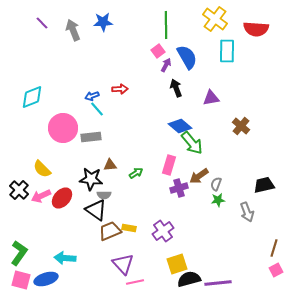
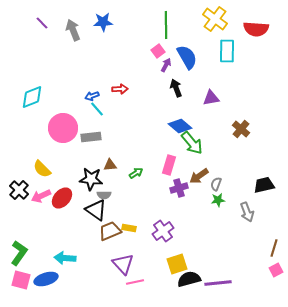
brown cross at (241, 126): moved 3 px down
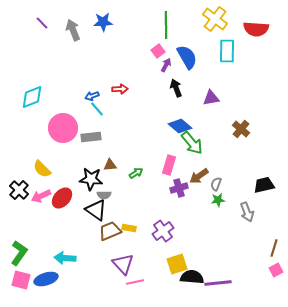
black semicircle at (189, 279): moved 3 px right, 2 px up; rotated 20 degrees clockwise
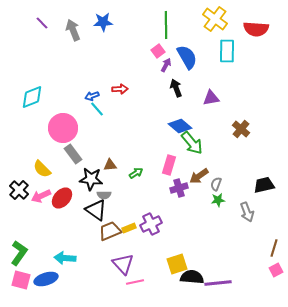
gray rectangle at (91, 137): moved 18 px left, 17 px down; rotated 60 degrees clockwise
yellow rectangle at (129, 228): rotated 32 degrees counterclockwise
purple cross at (163, 231): moved 12 px left, 7 px up; rotated 10 degrees clockwise
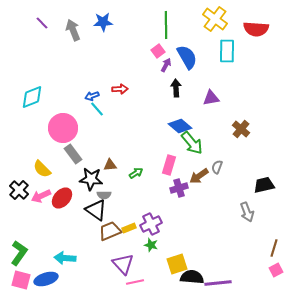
black arrow at (176, 88): rotated 18 degrees clockwise
gray semicircle at (216, 184): moved 1 px right, 17 px up
green star at (218, 200): moved 67 px left, 45 px down; rotated 24 degrees clockwise
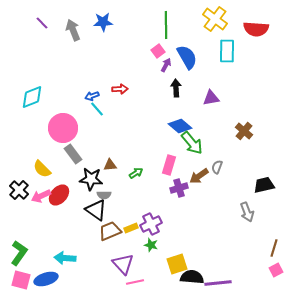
brown cross at (241, 129): moved 3 px right, 2 px down
red ellipse at (62, 198): moved 3 px left, 3 px up
yellow rectangle at (129, 228): moved 2 px right
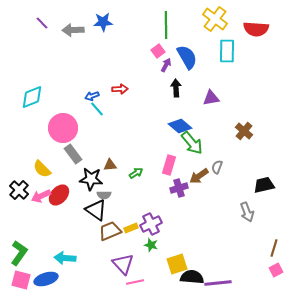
gray arrow at (73, 30): rotated 70 degrees counterclockwise
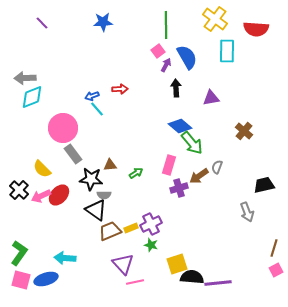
gray arrow at (73, 30): moved 48 px left, 48 px down
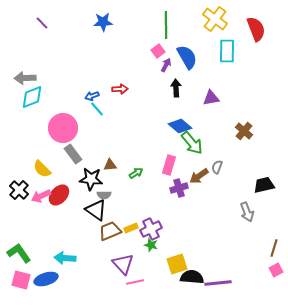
red semicircle at (256, 29): rotated 115 degrees counterclockwise
purple cross at (151, 224): moved 5 px down
green L-shape at (19, 253): rotated 70 degrees counterclockwise
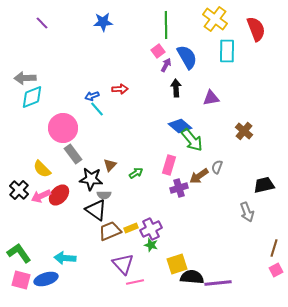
green arrow at (192, 143): moved 3 px up
brown triangle at (110, 165): rotated 40 degrees counterclockwise
